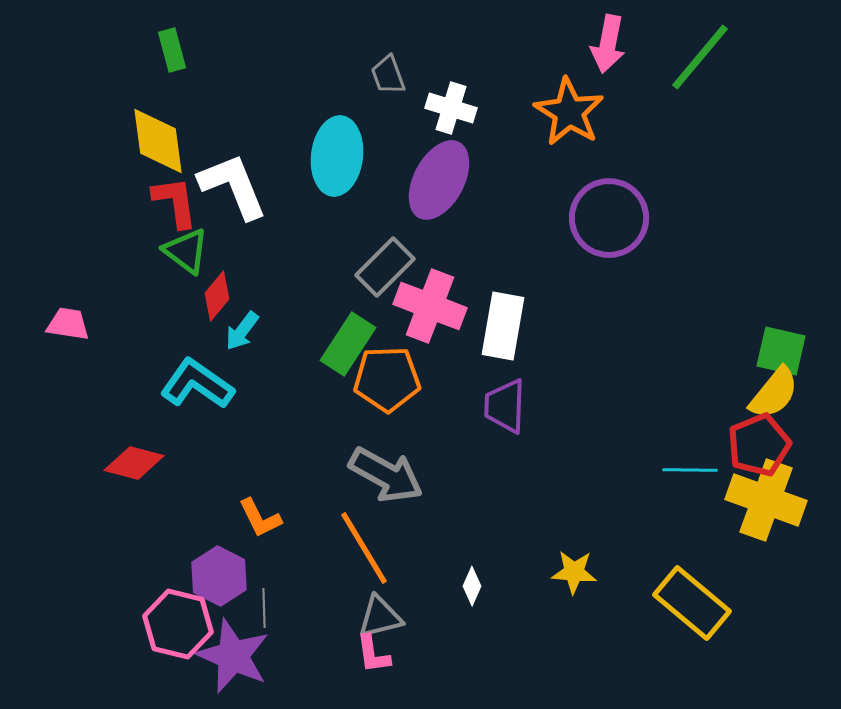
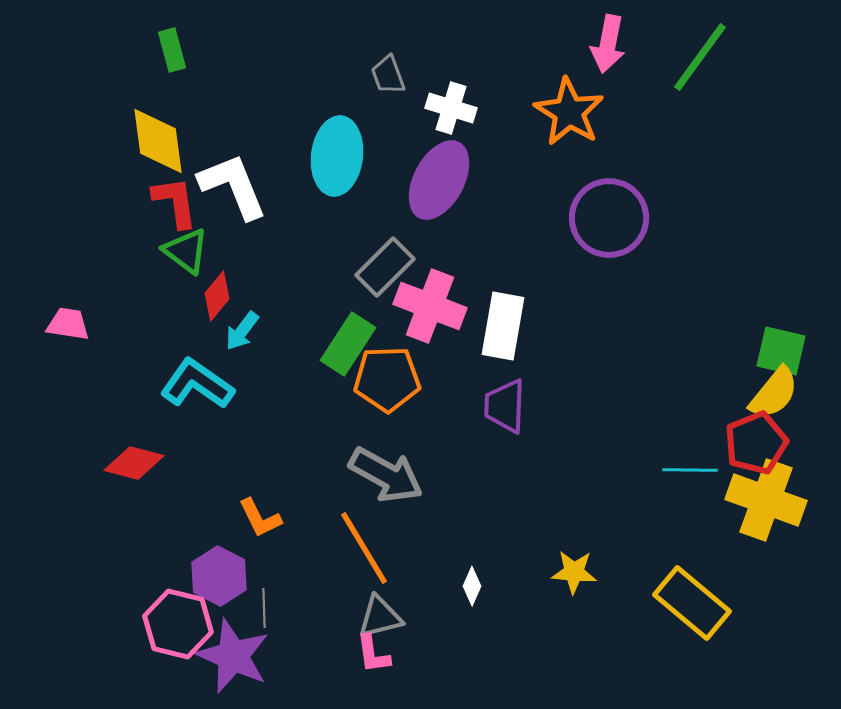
green line at (700, 57): rotated 4 degrees counterclockwise
red pentagon at (759, 445): moved 3 px left, 2 px up
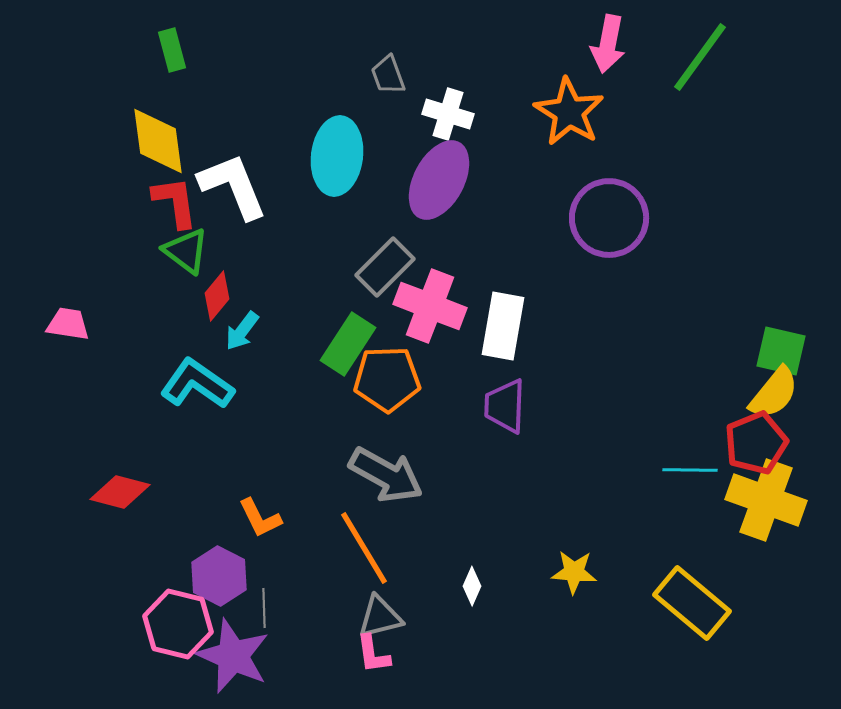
white cross at (451, 108): moved 3 px left, 6 px down
red diamond at (134, 463): moved 14 px left, 29 px down
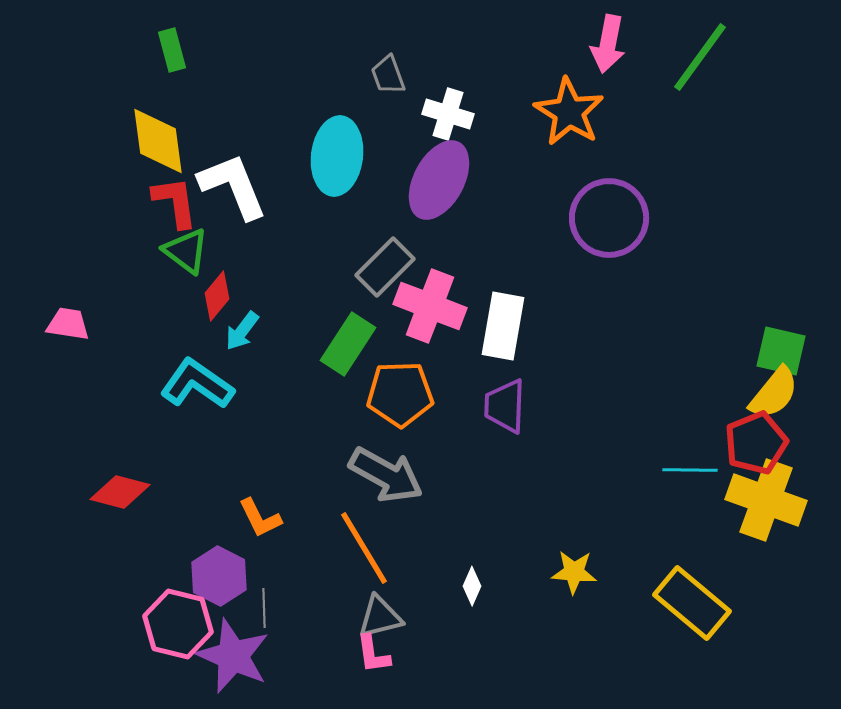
orange pentagon at (387, 379): moved 13 px right, 15 px down
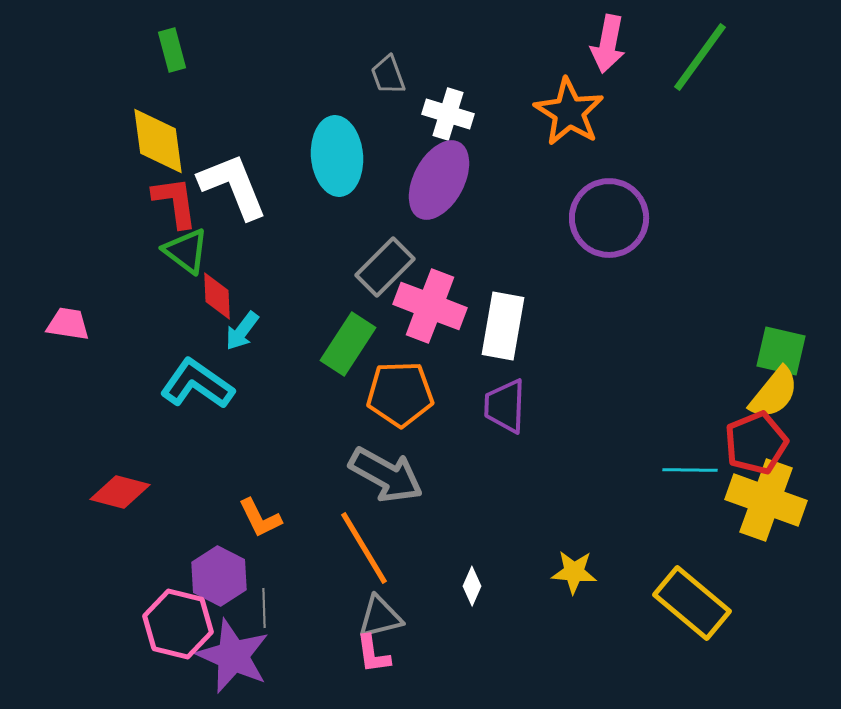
cyan ellipse at (337, 156): rotated 12 degrees counterclockwise
red diamond at (217, 296): rotated 42 degrees counterclockwise
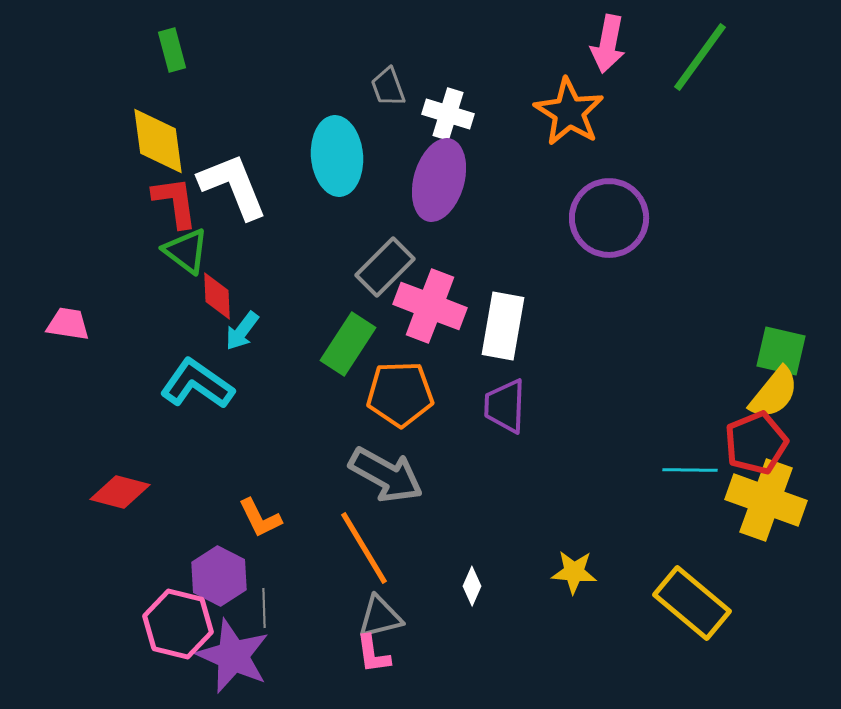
gray trapezoid at (388, 75): moved 12 px down
purple ellipse at (439, 180): rotated 12 degrees counterclockwise
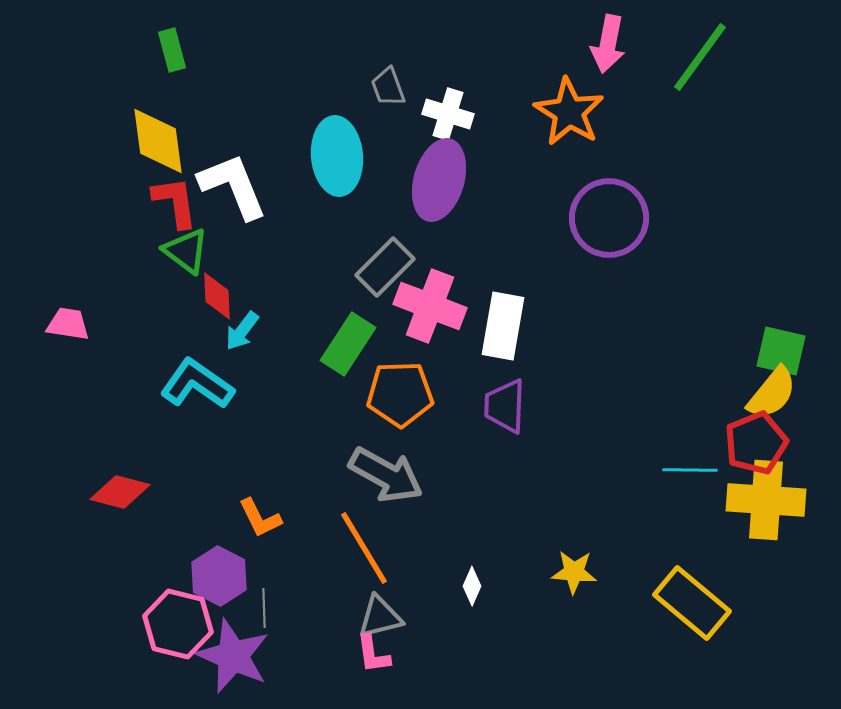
yellow semicircle at (774, 393): moved 2 px left
yellow cross at (766, 500): rotated 16 degrees counterclockwise
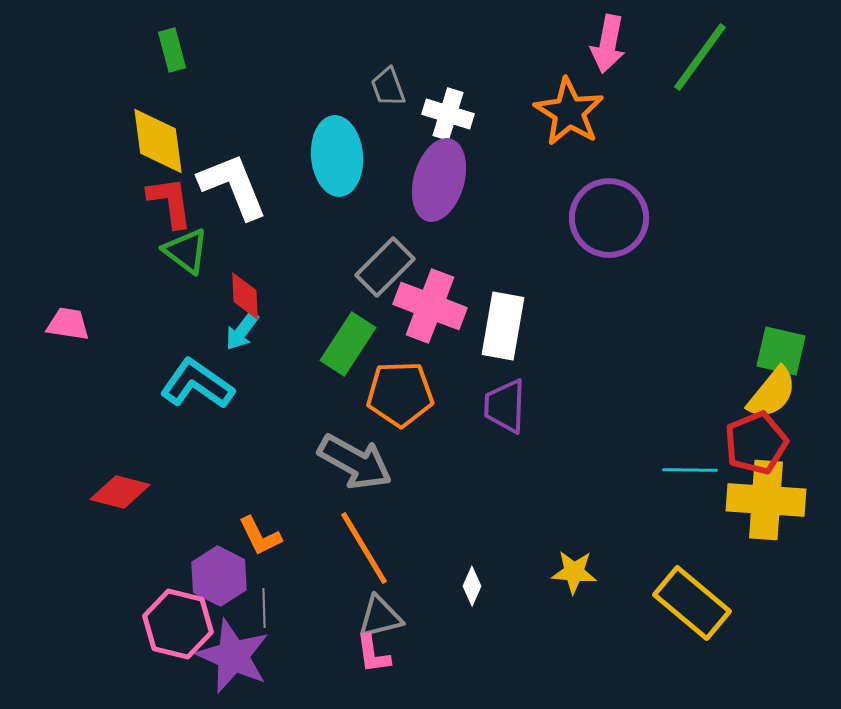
red L-shape at (175, 202): moved 5 px left
red diamond at (217, 296): moved 28 px right
gray arrow at (386, 475): moved 31 px left, 13 px up
orange L-shape at (260, 518): moved 18 px down
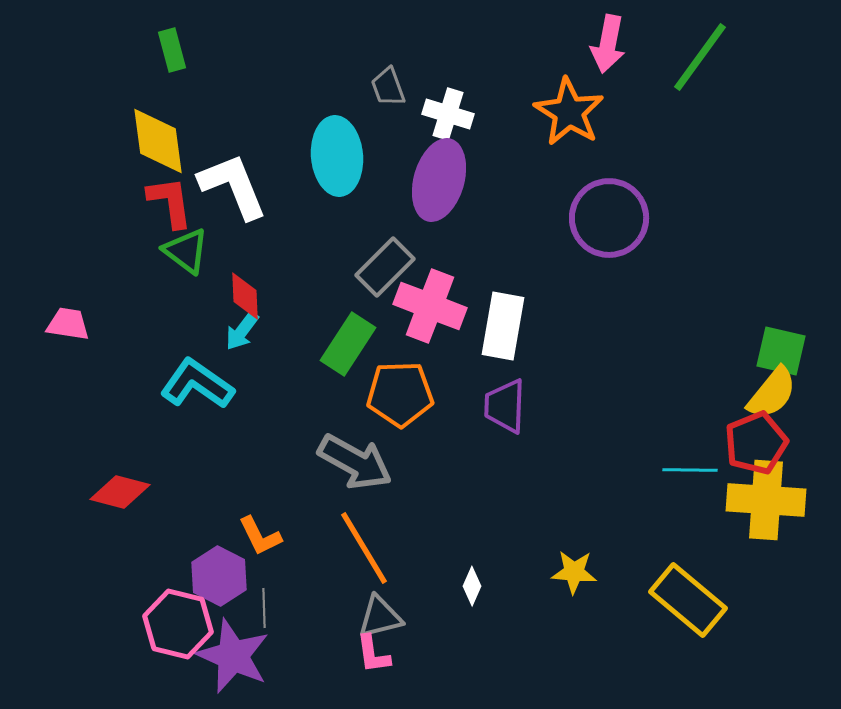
yellow rectangle at (692, 603): moved 4 px left, 3 px up
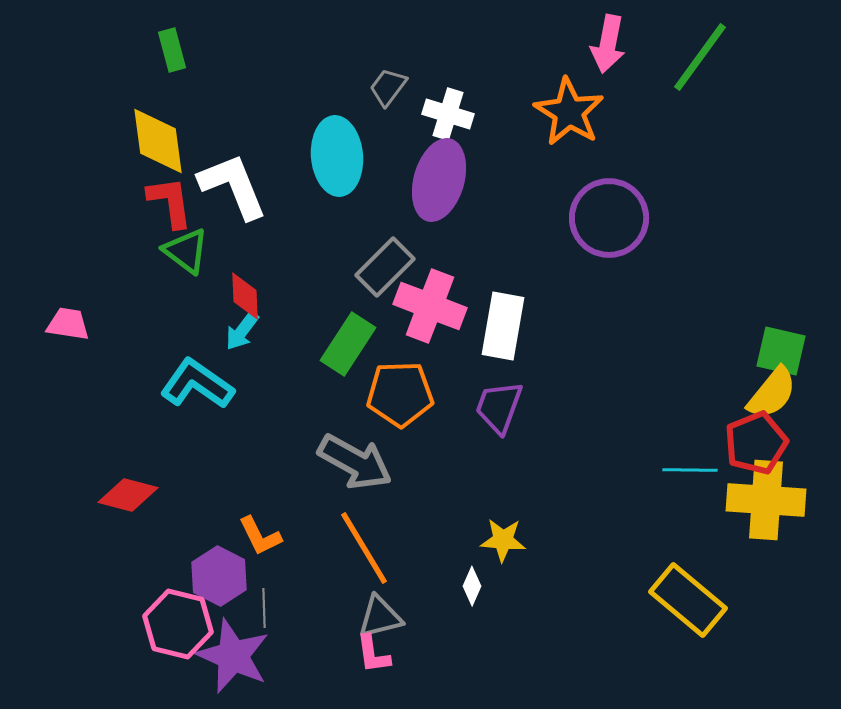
gray trapezoid at (388, 87): rotated 57 degrees clockwise
purple trapezoid at (505, 406): moved 6 px left, 1 px down; rotated 18 degrees clockwise
red diamond at (120, 492): moved 8 px right, 3 px down
yellow star at (574, 572): moved 71 px left, 32 px up
